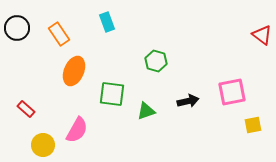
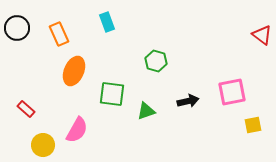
orange rectangle: rotated 10 degrees clockwise
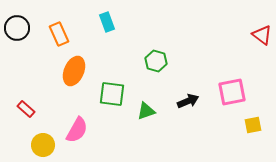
black arrow: rotated 10 degrees counterclockwise
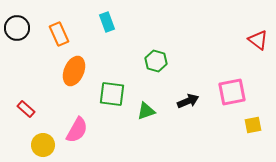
red triangle: moved 4 px left, 5 px down
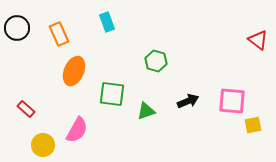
pink square: moved 9 px down; rotated 16 degrees clockwise
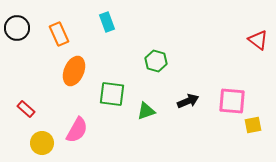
yellow circle: moved 1 px left, 2 px up
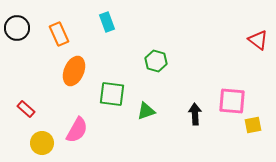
black arrow: moved 7 px right, 13 px down; rotated 70 degrees counterclockwise
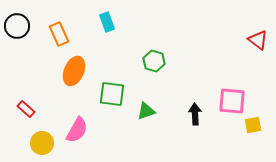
black circle: moved 2 px up
green hexagon: moved 2 px left
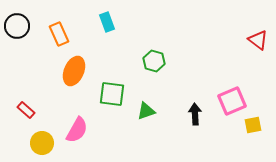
pink square: rotated 28 degrees counterclockwise
red rectangle: moved 1 px down
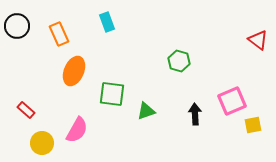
green hexagon: moved 25 px right
